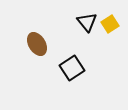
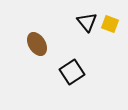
yellow square: rotated 36 degrees counterclockwise
black square: moved 4 px down
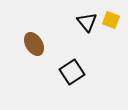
yellow square: moved 1 px right, 4 px up
brown ellipse: moved 3 px left
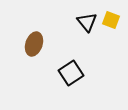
brown ellipse: rotated 50 degrees clockwise
black square: moved 1 px left, 1 px down
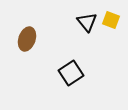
brown ellipse: moved 7 px left, 5 px up
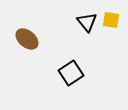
yellow square: rotated 12 degrees counterclockwise
brown ellipse: rotated 70 degrees counterclockwise
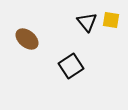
black square: moved 7 px up
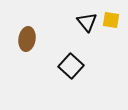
brown ellipse: rotated 60 degrees clockwise
black square: rotated 15 degrees counterclockwise
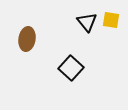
black square: moved 2 px down
